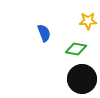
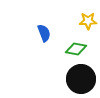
black circle: moved 1 px left
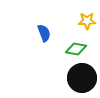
yellow star: moved 1 px left
black circle: moved 1 px right, 1 px up
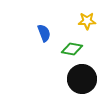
green diamond: moved 4 px left
black circle: moved 1 px down
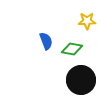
blue semicircle: moved 2 px right, 8 px down
black circle: moved 1 px left, 1 px down
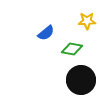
blue semicircle: moved 8 px up; rotated 72 degrees clockwise
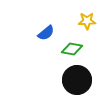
black circle: moved 4 px left
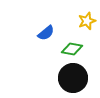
yellow star: rotated 18 degrees counterclockwise
black circle: moved 4 px left, 2 px up
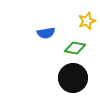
blue semicircle: rotated 30 degrees clockwise
green diamond: moved 3 px right, 1 px up
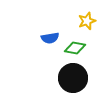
blue semicircle: moved 4 px right, 5 px down
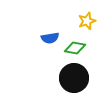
black circle: moved 1 px right
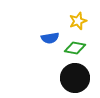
yellow star: moved 9 px left
black circle: moved 1 px right
